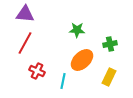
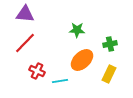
red line: rotated 15 degrees clockwise
yellow rectangle: moved 3 px up
cyan line: moved 3 px left; rotated 70 degrees clockwise
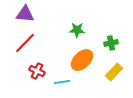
green cross: moved 1 px right, 1 px up
yellow rectangle: moved 5 px right, 2 px up; rotated 18 degrees clockwise
cyan line: moved 2 px right, 1 px down
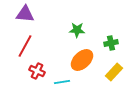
red line: moved 3 px down; rotated 15 degrees counterclockwise
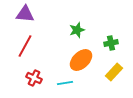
green star: rotated 21 degrees counterclockwise
orange ellipse: moved 1 px left
red cross: moved 3 px left, 7 px down
cyan line: moved 3 px right, 1 px down
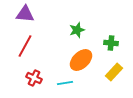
green cross: rotated 16 degrees clockwise
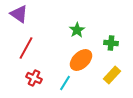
purple triangle: moved 6 px left; rotated 30 degrees clockwise
green star: rotated 14 degrees counterclockwise
red line: moved 1 px right, 2 px down
yellow rectangle: moved 2 px left, 3 px down
cyan line: rotated 49 degrees counterclockwise
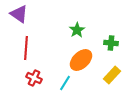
red line: rotated 25 degrees counterclockwise
